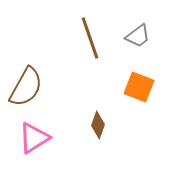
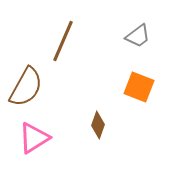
brown line: moved 27 px left, 3 px down; rotated 42 degrees clockwise
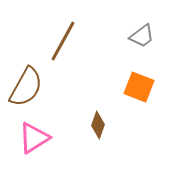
gray trapezoid: moved 4 px right
brown line: rotated 6 degrees clockwise
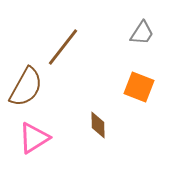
gray trapezoid: moved 3 px up; rotated 20 degrees counterclockwise
brown line: moved 6 px down; rotated 9 degrees clockwise
brown diamond: rotated 20 degrees counterclockwise
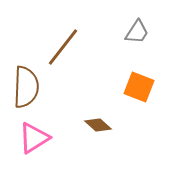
gray trapezoid: moved 5 px left, 1 px up
brown semicircle: rotated 27 degrees counterclockwise
brown diamond: rotated 48 degrees counterclockwise
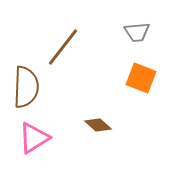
gray trapezoid: rotated 52 degrees clockwise
orange square: moved 2 px right, 9 px up
